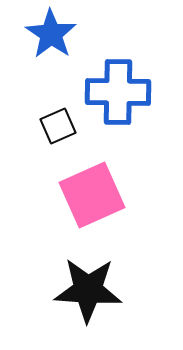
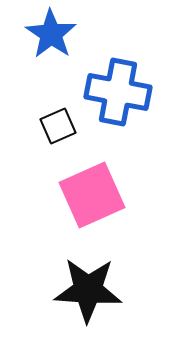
blue cross: rotated 10 degrees clockwise
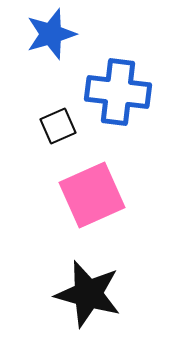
blue star: rotated 21 degrees clockwise
blue cross: rotated 4 degrees counterclockwise
black star: moved 4 px down; rotated 12 degrees clockwise
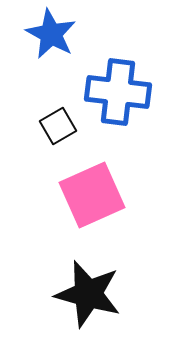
blue star: rotated 27 degrees counterclockwise
black square: rotated 6 degrees counterclockwise
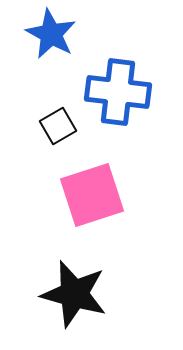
pink square: rotated 6 degrees clockwise
black star: moved 14 px left
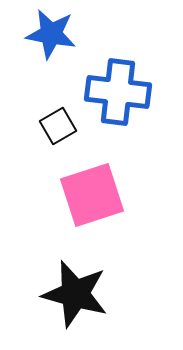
blue star: rotated 18 degrees counterclockwise
black star: moved 1 px right
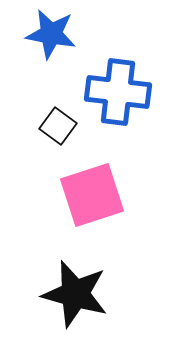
black square: rotated 24 degrees counterclockwise
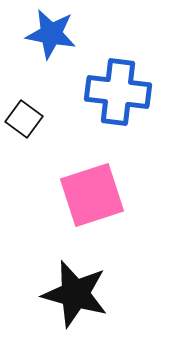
black square: moved 34 px left, 7 px up
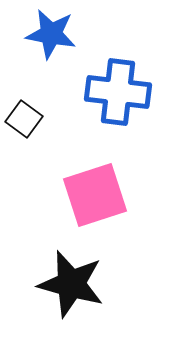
pink square: moved 3 px right
black star: moved 4 px left, 10 px up
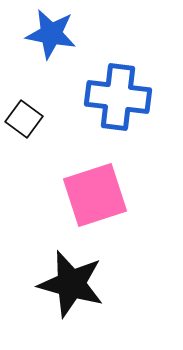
blue cross: moved 5 px down
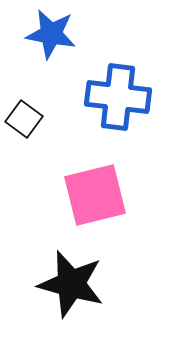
pink square: rotated 4 degrees clockwise
